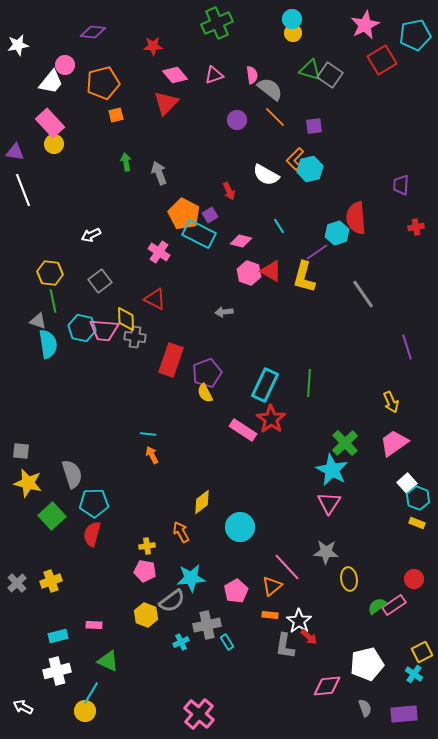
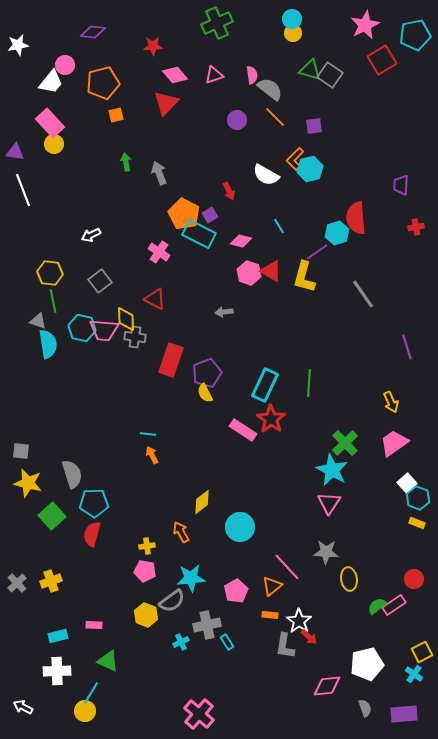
white cross at (57, 671): rotated 12 degrees clockwise
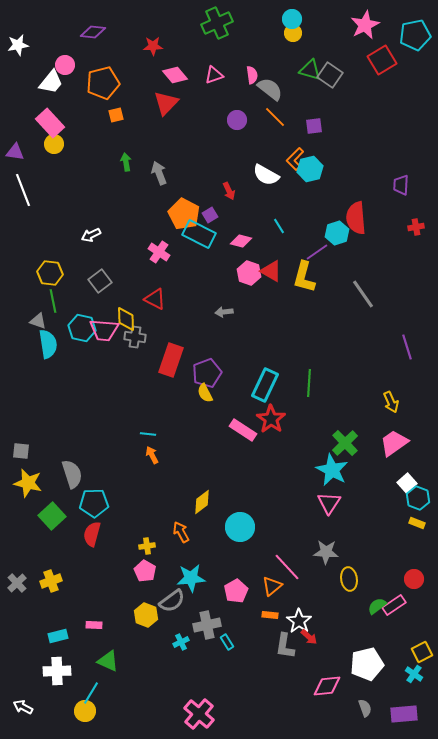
pink pentagon at (145, 571): rotated 20 degrees clockwise
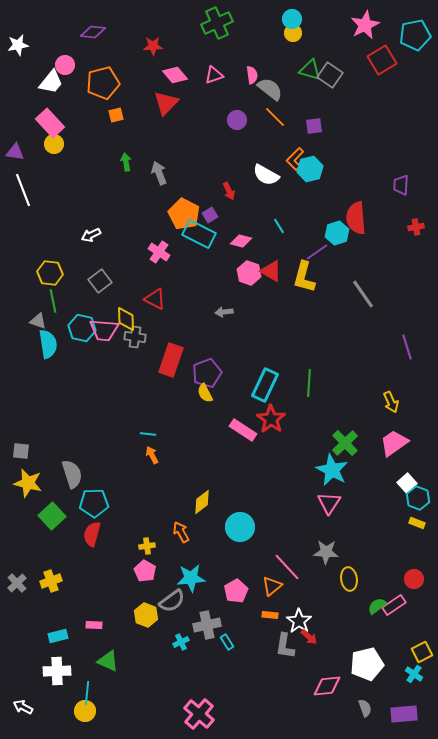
cyan line at (91, 693): moved 4 px left; rotated 25 degrees counterclockwise
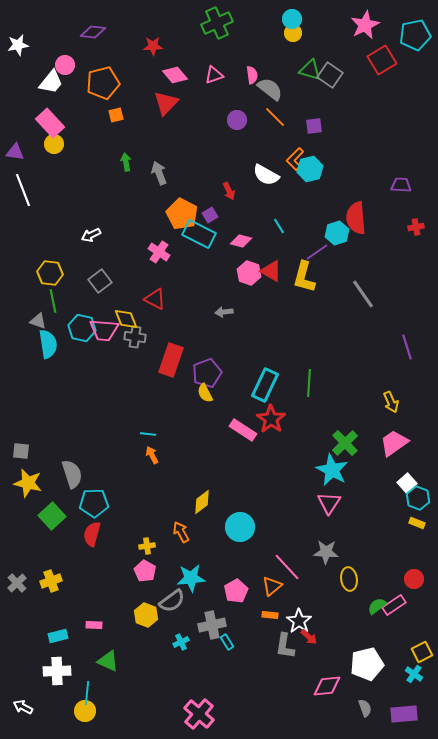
purple trapezoid at (401, 185): rotated 90 degrees clockwise
orange pentagon at (184, 214): moved 2 px left
yellow diamond at (126, 319): rotated 20 degrees counterclockwise
gray cross at (207, 625): moved 5 px right
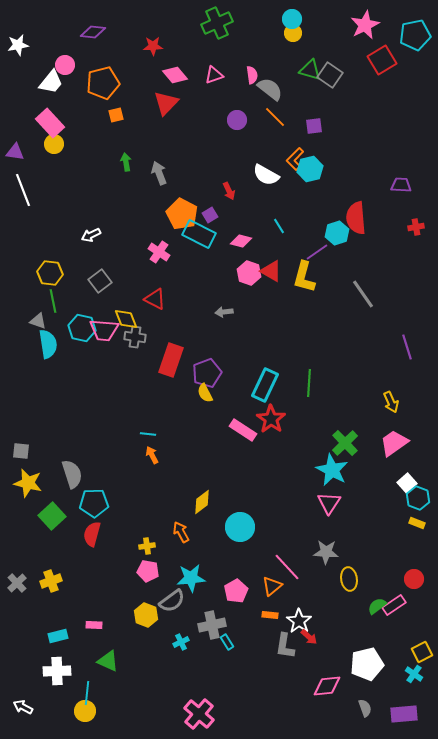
pink pentagon at (145, 571): moved 3 px right; rotated 20 degrees counterclockwise
